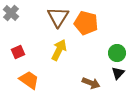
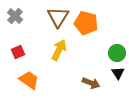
gray cross: moved 4 px right, 3 px down
black triangle: rotated 16 degrees counterclockwise
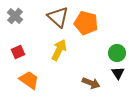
brown triangle: rotated 20 degrees counterclockwise
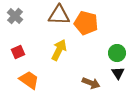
brown triangle: moved 1 px right, 2 px up; rotated 40 degrees counterclockwise
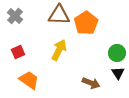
orange pentagon: rotated 25 degrees clockwise
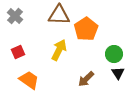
orange pentagon: moved 6 px down
green circle: moved 3 px left, 1 px down
brown arrow: moved 5 px left, 4 px up; rotated 114 degrees clockwise
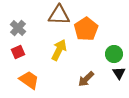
gray cross: moved 3 px right, 12 px down
black triangle: moved 1 px right
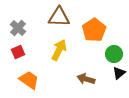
brown triangle: moved 2 px down
orange pentagon: moved 8 px right, 1 px down
black triangle: rotated 24 degrees clockwise
brown arrow: rotated 60 degrees clockwise
